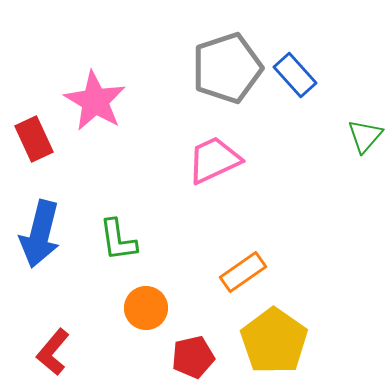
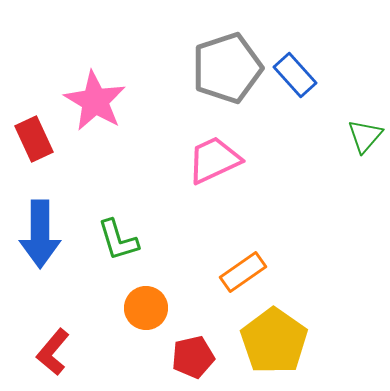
blue arrow: rotated 14 degrees counterclockwise
green L-shape: rotated 9 degrees counterclockwise
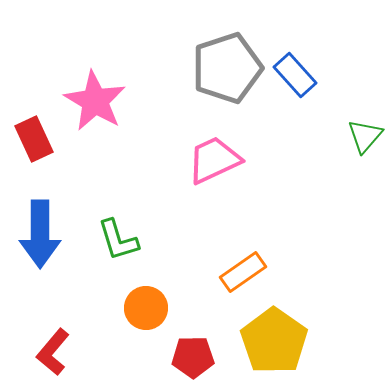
red pentagon: rotated 12 degrees clockwise
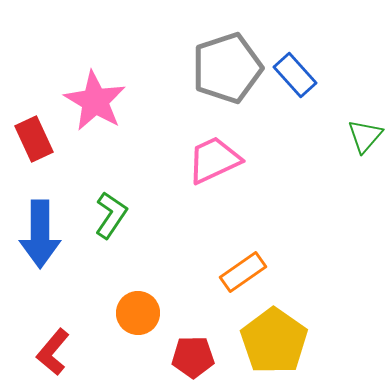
green L-shape: moved 7 px left, 25 px up; rotated 129 degrees counterclockwise
orange circle: moved 8 px left, 5 px down
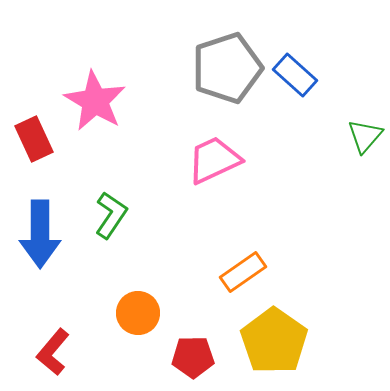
blue rectangle: rotated 6 degrees counterclockwise
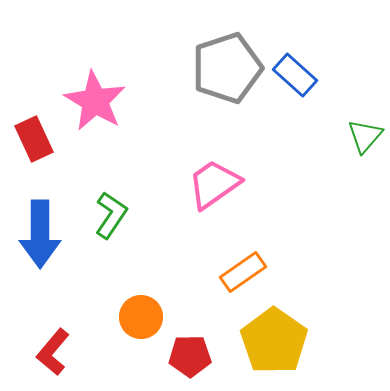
pink trapezoid: moved 24 px down; rotated 10 degrees counterclockwise
orange circle: moved 3 px right, 4 px down
red pentagon: moved 3 px left, 1 px up
